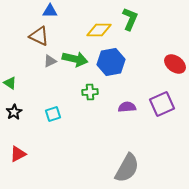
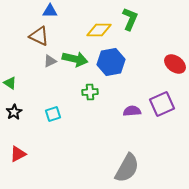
purple semicircle: moved 5 px right, 4 px down
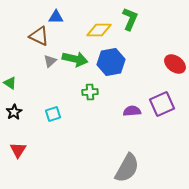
blue triangle: moved 6 px right, 6 px down
gray triangle: rotated 16 degrees counterclockwise
red triangle: moved 4 px up; rotated 30 degrees counterclockwise
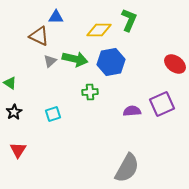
green L-shape: moved 1 px left, 1 px down
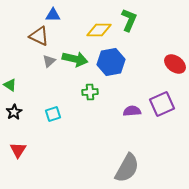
blue triangle: moved 3 px left, 2 px up
gray triangle: moved 1 px left
green triangle: moved 2 px down
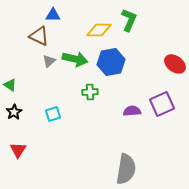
gray semicircle: moved 1 px left, 1 px down; rotated 20 degrees counterclockwise
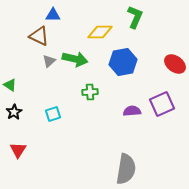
green L-shape: moved 6 px right, 3 px up
yellow diamond: moved 1 px right, 2 px down
blue hexagon: moved 12 px right
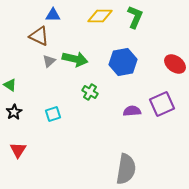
yellow diamond: moved 16 px up
green cross: rotated 35 degrees clockwise
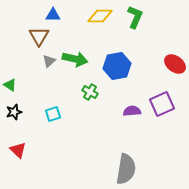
brown triangle: rotated 35 degrees clockwise
blue hexagon: moved 6 px left, 4 px down
black star: rotated 14 degrees clockwise
red triangle: rotated 18 degrees counterclockwise
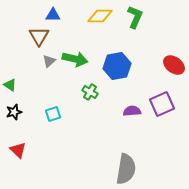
red ellipse: moved 1 px left, 1 px down
